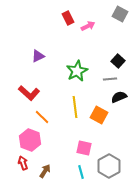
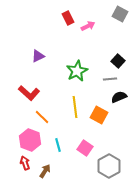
pink square: moved 1 px right; rotated 21 degrees clockwise
red arrow: moved 2 px right
cyan line: moved 23 px left, 27 px up
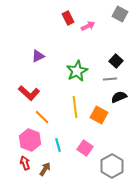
black square: moved 2 px left
gray hexagon: moved 3 px right
brown arrow: moved 2 px up
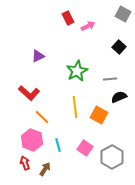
gray square: moved 3 px right
black square: moved 3 px right, 14 px up
pink hexagon: moved 2 px right
gray hexagon: moved 9 px up
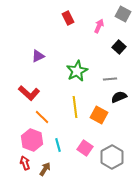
pink arrow: moved 11 px right; rotated 40 degrees counterclockwise
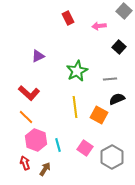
gray square: moved 1 px right, 3 px up; rotated 14 degrees clockwise
pink arrow: rotated 120 degrees counterclockwise
black semicircle: moved 2 px left, 2 px down
orange line: moved 16 px left
pink hexagon: moved 4 px right
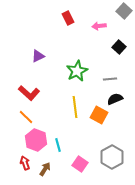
black semicircle: moved 2 px left
pink square: moved 5 px left, 16 px down
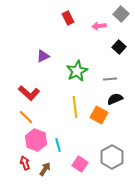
gray square: moved 3 px left, 3 px down
purple triangle: moved 5 px right
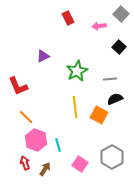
red L-shape: moved 11 px left, 7 px up; rotated 25 degrees clockwise
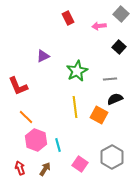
red arrow: moved 5 px left, 5 px down
